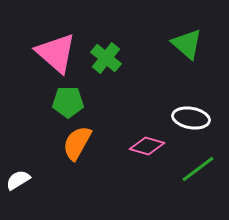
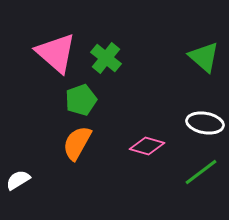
green triangle: moved 17 px right, 13 px down
green pentagon: moved 13 px right, 2 px up; rotated 20 degrees counterclockwise
white ellipse: moved 14 px right, 5 px down
green line: moved 3 px right, 3 px down
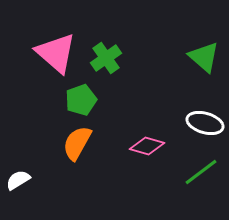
green cross: rotated 16 degrees clockwise
white ellipse: rotated 6 degrees clockwise
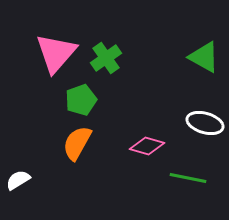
pink triangle: rotated 30 degrees clockwise
green triangle: rotated 12 degrees counterclockwise
green line: moved 13 px left, 6 px down; rotated 48 degrees clockwise
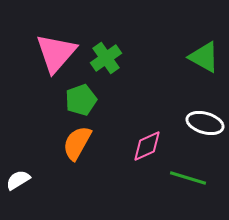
pink diamond: rotated 40 degrees counterclockwise
green line: rotated 6 degrees clockwise
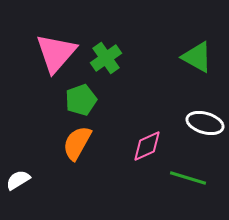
green triangle: moved 7 px left
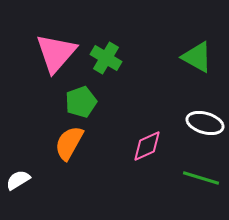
green cross: rotated 24 degrees counterclockwise
green pentagon: moved 2 px down
orange semicircle: moved 8 px left
green line: moved 13 px right
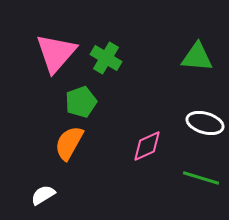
green triangle: rotated 24 degrees counterclockwise
white semicircle: moved 25 px right, 15 px down
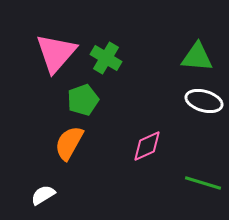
green pentagon: moved 2 px right, 2 px up
white ellipse: moved 1 px left, 22 px up
green line: moved 2 px right, 5 px down
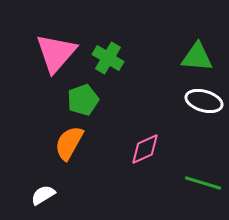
green cross: moved 2 px right
pink diamond: moved 2 px left, 3 px down
